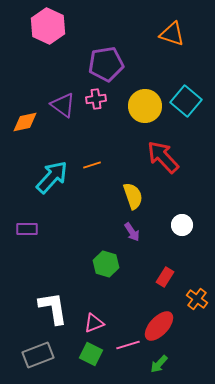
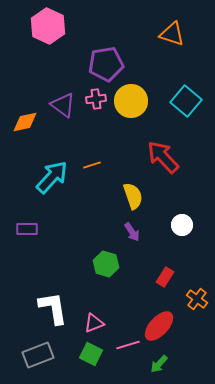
yellow circle: moved 14 px left, 5 px up
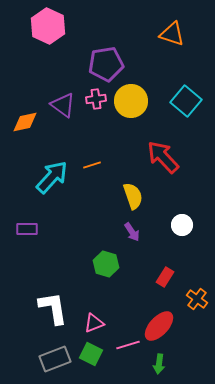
gray rectangle: moved 17 px right, 4 px down
green arrow: rotated 36 degrees counterclockwise
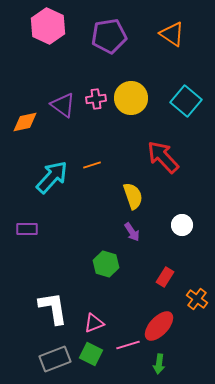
orange triangle: rotated 16 degrees clockwise
purple pentagon: moved 3 px right, 28 px up
yellow circle: moved 3 px up
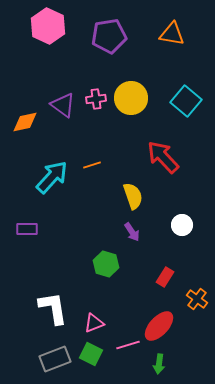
orange triangle: rotated 24 degrees counterclockwise
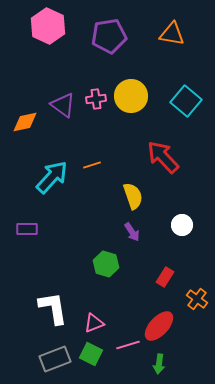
yellow circle: moved 2 px up
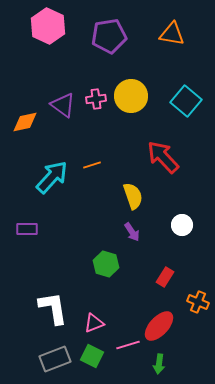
orange cross: moved 1 px right, 3 px down; rotated 15 degrees counterclockwise
green square: moved 1 px right, 2 px down
